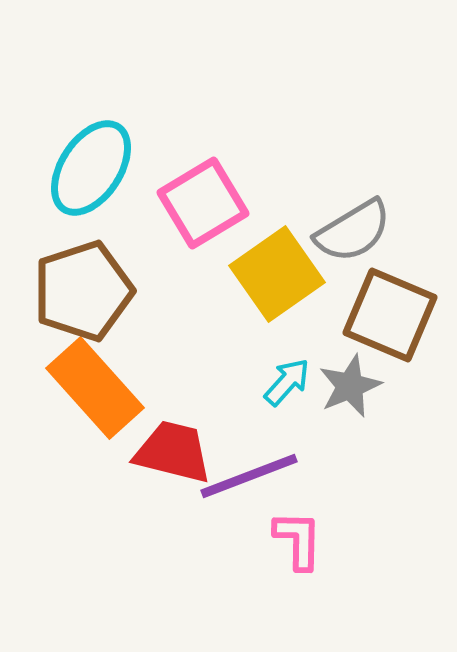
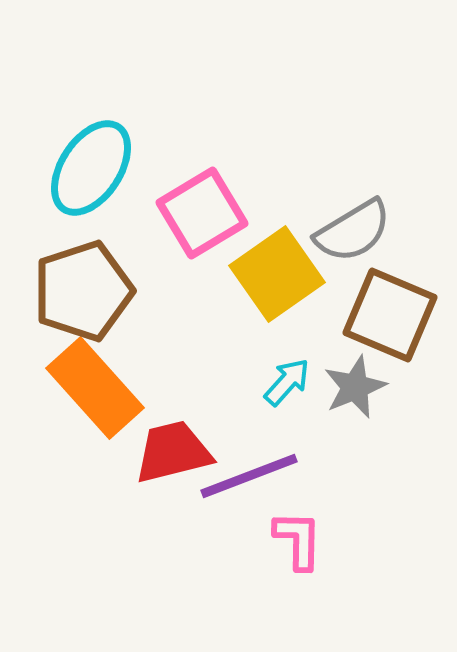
pink square: moved 1 px left, 10 px down
gray star: moved 5 px right, 1 px down
red trapezoid: rotated 28 degrees counterclockwise
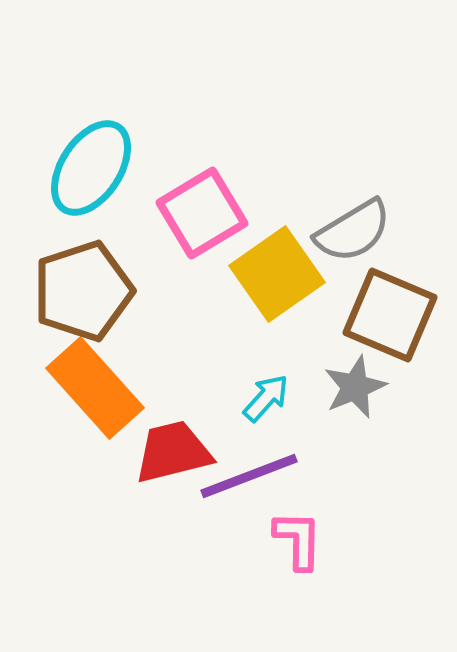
cyan arrow: moved 21 px left, 16 px down
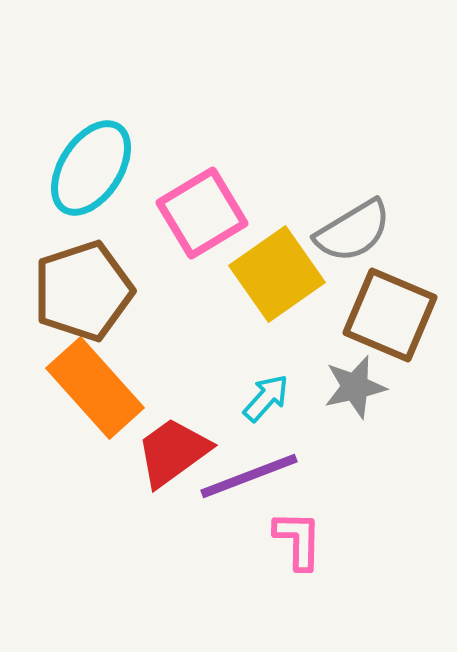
gray star: rotated 10 degrees clockwise
red trapezoid: rotated 22 degrees counterclockwise
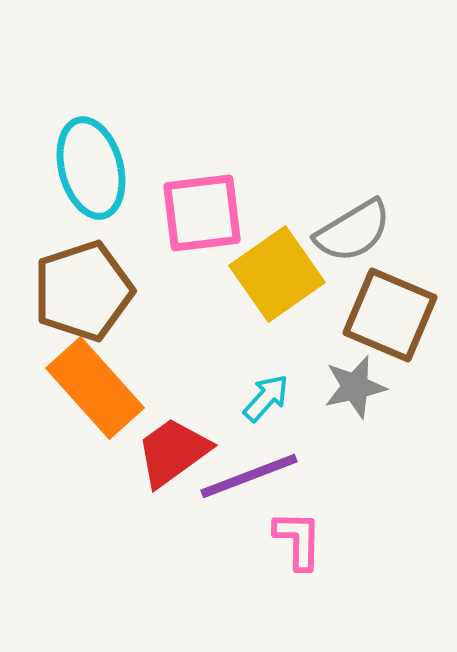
cyan ellipse: rotated 48 degrees counterclockwise
pink square: rotated 24 degrees clockwise
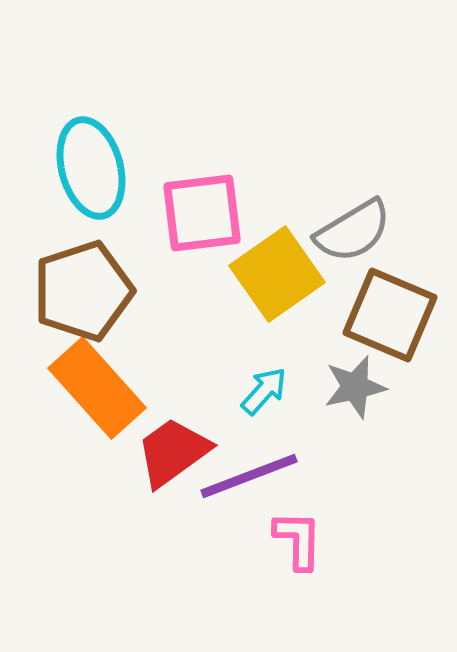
orange rectangle: moved 2 px right
cyan arrow: moved 2 px left, 7 px up
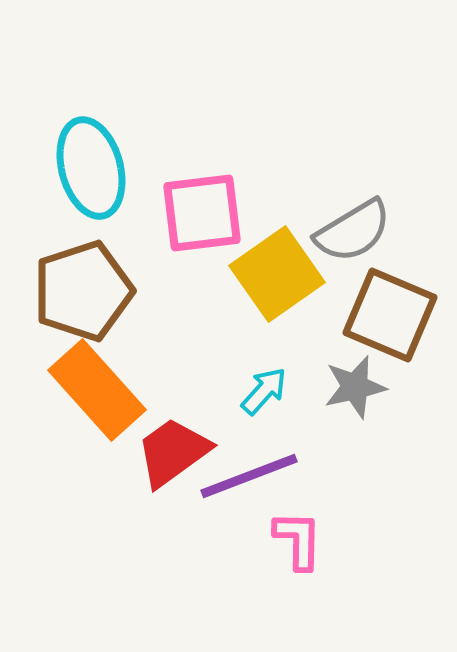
orange rectangle: moved 2 px down
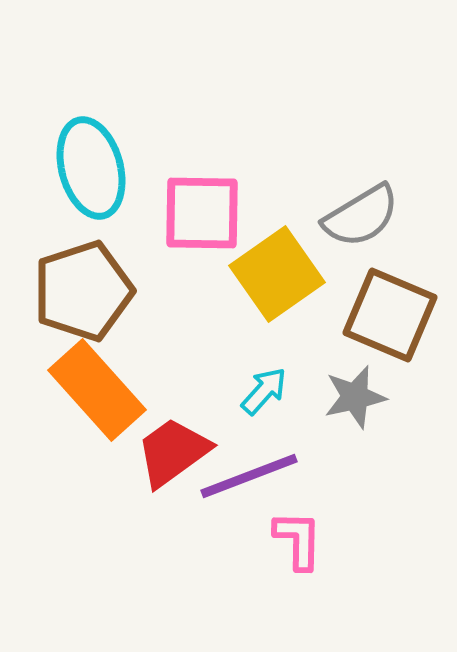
pink square: rotated 8 degrees clockwise
gray semicircle: moved 8 px right, 15 px up
gray star: moved 10 px down
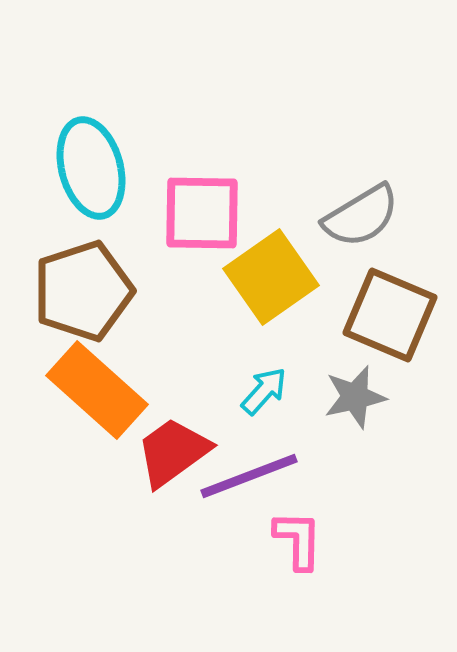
yellow square: moved 6 px left, 3 px down
orange rectangle: rotated 6 degrees counterclockwise
